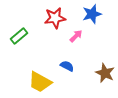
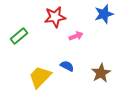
blue star: moved 12 px right
red star: moved 1 px up
pink arrow: rotated 24 degrees clockwise
brown star: moved 4 px left; rotated 18 degrees clockwise
yellow trapezoid: moved 5 px up; rotated 105 degrees clockwise
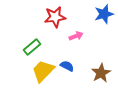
green rectangle: moved 13 px right, 11 px down
yellow trapezoid: moved 3 px right, 6 px up
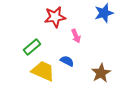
blue star: moved 1 px up
pink arrow: rotated 88 degrees clockwise
blue semicircle: moved 5 px up
yellow trapezoid: rotated 70 degrees clockwise
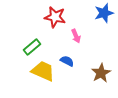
red star: rotated 20 degrees clockwise
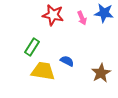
blue star: rotated 24 degrees clockwise
red star: moved 2 px left, 2 px up
pink arrow: moved 6 px right, 18 px up
green rectangle: rotated 18 degrees counterclockwise
yellow trapezoid: rotated 15 degrees counterclockwise
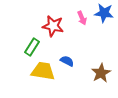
red star: moved 11 px down
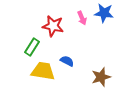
brown star: moved 4 px down; rotated 12 degrees clockwise
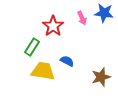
red star: rotated 25 degrees clockwise
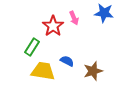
pink arrow: moved 8 px left
brown star: moved 8 px left, 6 px up
